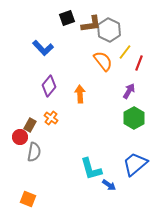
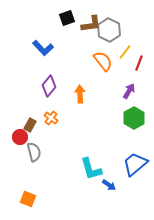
gray semicircle: rotated 24 degrees counterclockwise
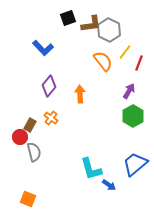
black square: moved 1 px right
green hexagon: moved 1 px left, 2 px up
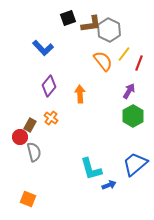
yellow line: moved 1 px left, 2 px down
blue arrow: rotated 56 degrees counterclockwise
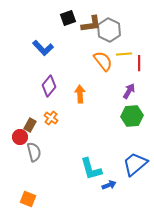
yellow line: rotated 49 degrees clockwise
red line: rotated 21 degrees counterclockwise
green hexagon: moved 1 px left; rotated 25 degrees clockwise
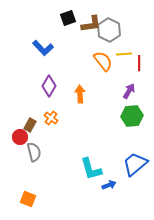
purple diamond: rotated 10 degrees counterclockwise
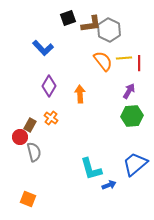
yellow line: moved 4 px down
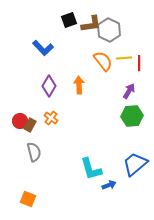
black square: moved 1 px right, 2 px down
orange arrow: moved 1 px left, 9 px up
red circle: moved 16 px up
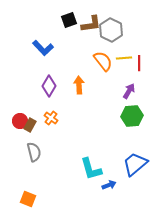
gray hexagon: moved 2 px right
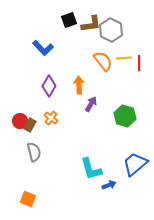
purple arrow: moved 38 px left, 13 px down
green hexagon: moved 7 px left; rotated 20 degrees clockwise
